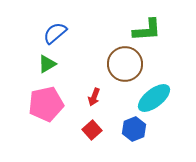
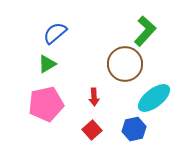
green L-shape: moved 2 px left, 1 px down; rotated 44 degrees counterclockwise
red arrow: rotated 24 degrees counterclockwise
blue hexagon: rotated 10 degrees clockwise
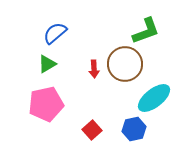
green L-shape: moved 1 px right; rotated 28 degrees clockwise
red arrow: moved 28 px up
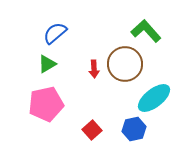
green L-shape: rotated 112 degrees counterclockwise
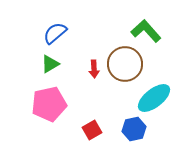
green triangle: moved 3 px right
pink pentagon: moved 3 px right
red square: rotated 12 degrees clockwise
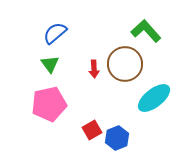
green triangle: rotated 36 degrees counterclockwise
blue hexagon: moved 17 px left, 9 px down; rotated 10 degrees counterclockwise
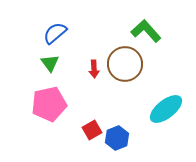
green triangle: moved 1 px up
cyan ellipse: moved 12 px right, 11 px down
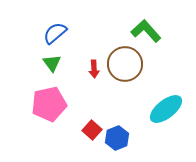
green triangle: moved 2 px right
red square: rotated 18 degrees counterclockwise
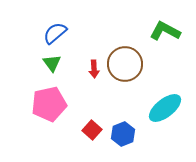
green L-shape: moved 19 px right; rotated 20 degrees counterclockwise
cyan ellipse: moved 1 px left, 1 px up
blue hexagon: moved 6 px right, 4 px up
